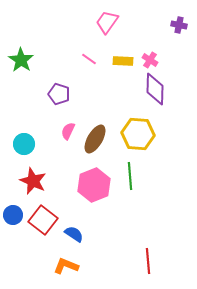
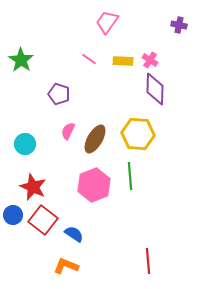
cyan circle: moved 1 px right
red star: moved 6 px down
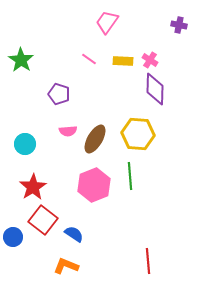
pink semicircle: rotated 120 degrees counterclockwise
red star: rotated 16 degrees clockwise
blue circle: moved 22 px down
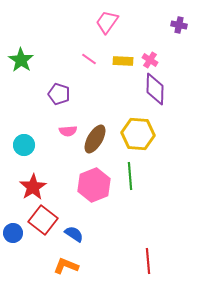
cyan circle: moved 1 px left, 1 px down
blue circle: moved 4 px up
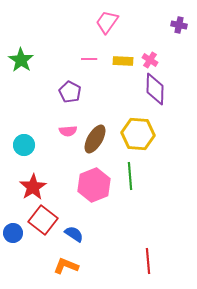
pink line: rotated 35 degrees counterclockwise
purple pentagon: moved 11 px right, 2 px up; rotated 10 degrees clockwise
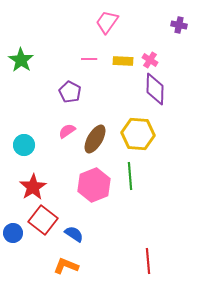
pink semicircle: moved 1 px left; rotated 150 degrees clockwise
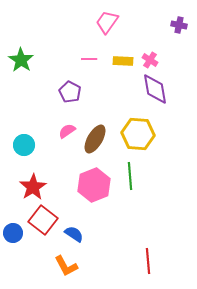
purple diamond: rotated 12 degrees counterclockwise
orange L-shape: rotated 140 degrees counterclockwise
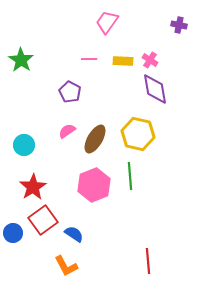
yellow hexagon: rotated 8 degrees clockwise
red square: rotated 16 degrees clockwise
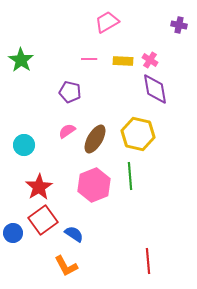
pink trapezoid: rotated 25 degrees clockwise
purple pentagon: rotated 15 degrees counterclockwise
red star: moved 6 px right
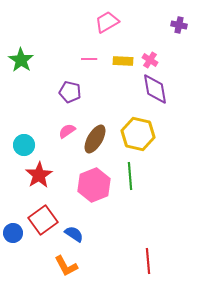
red star: moved 12 px up
